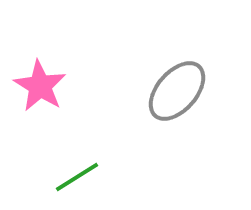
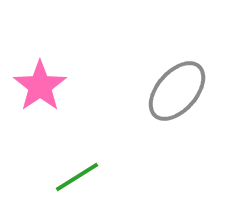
pink star: rotated 6 degrees clockwise
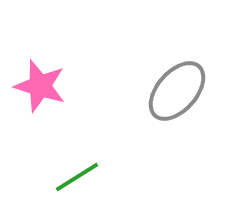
pink star: rotated 20 degrees counterclockwise
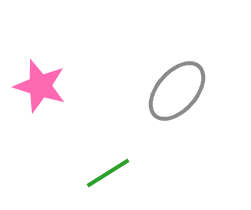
green line: moved 31 px right, 4 px up
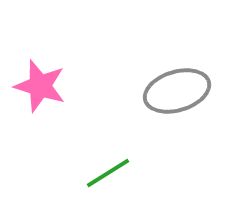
gray ellipse: rotated 32 degrees clockwise
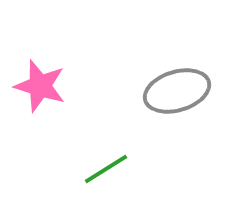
green line: moved 2 px left, 4 px up
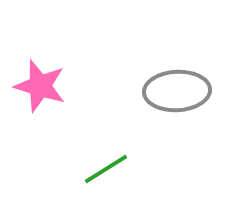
gray ellipse: rotated 14 degrees clockwise
